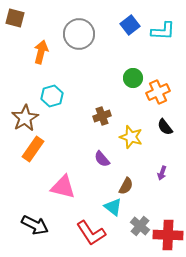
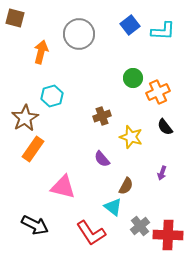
gray cross: rotated 12 degrees clockwise
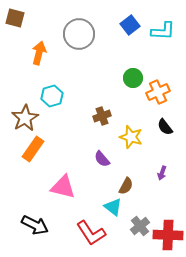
orange arrow: moved 2 px left, 1 px down
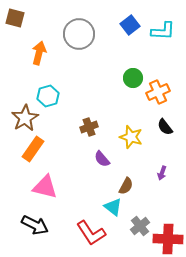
cyan hexagon: moved 4 px left
brown cross: moved 13 px left, 11 px down
pink triangle: moved 18 px left
red cross: moved 4 px down
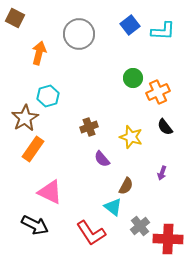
brown square: rotated 12 degrees clockwise
pink triangle: moved 5 px right, 5 px down; rotated 12 degrees clockwise
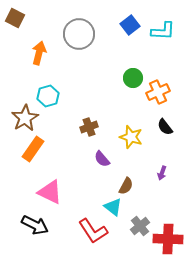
red L-shape: moved 2 px right, 2 px up
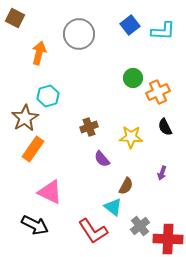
black semicircle: rotated 12 degrees clockwise
yellow star: rotated 15 degrees counterclockwise
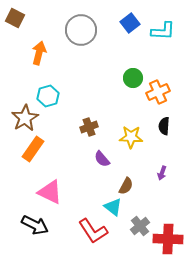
blue square: moved 2 px up
gray circle: moved 2 px right, 4 px up
black semicircle: moved 1 px left, 1 px up; rotated 30 degrees clockwise
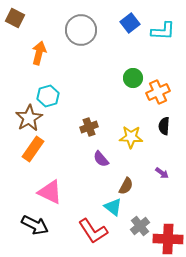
brown star: moved 4 px right
purple semicircle: moved 1 px left
purple arrow: rotated 72 degrees counterclockwise
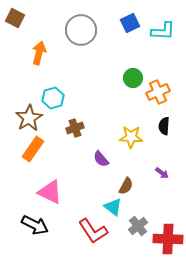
blue square: rotated 12 degrees clockwise
cyan hexagon: moved 5 px right, 2 px down
brown cross: moved 14 px left, 1 px down
gray cross: moved 2 px left
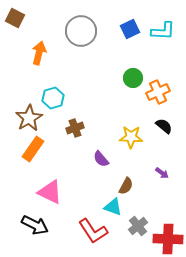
blue square: moved 6 px down
gray circle: moved 1 px down
black semicircle: rotated 126 degrees clockwise
cyan triangle: rotated 18 degrees counterclockwise
